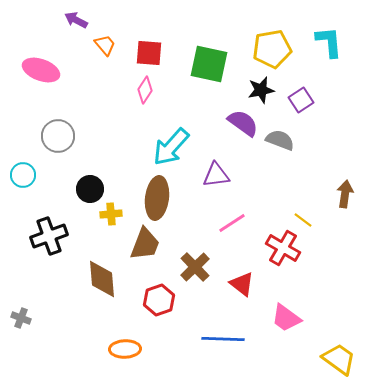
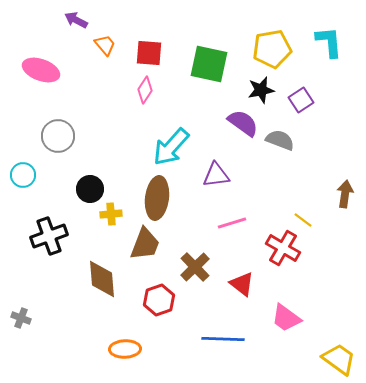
pink line: rotated 16 degrees clockwise
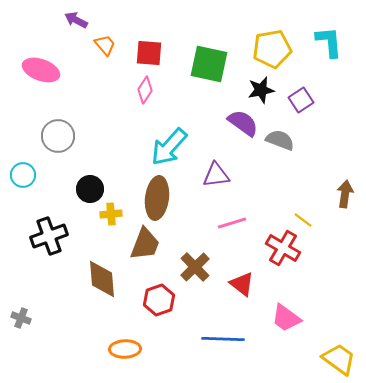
cyan arrow: moved 2 px left
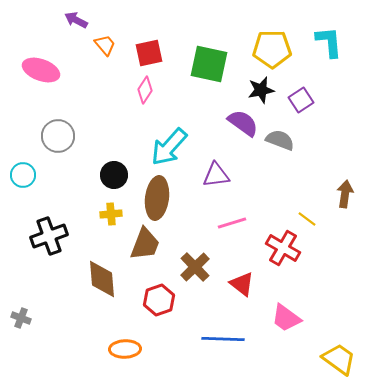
yellow pentagon: rotated 9 degrees clockwise
red square: rotated 16 degrees counterclockwise
black circle: moved 24 px right, 14 px up
yellow line: moved 4 px right, 1 px up
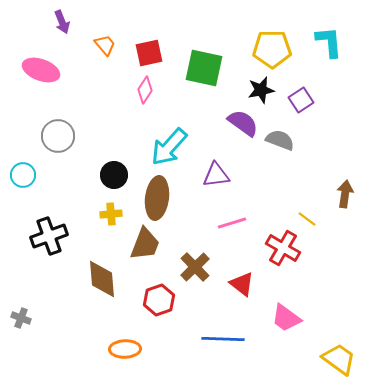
purple arrow: moved 14 px left, 2 px down; rotated 140 degrees counterclockwise
green square: moved 5 px left, 4 px down
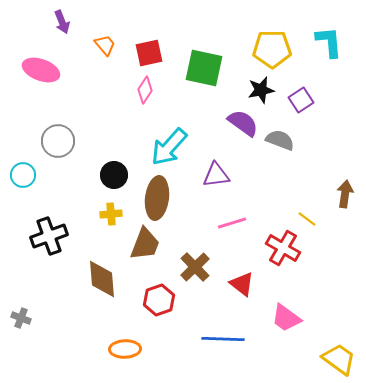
gray circle: moved 5 px down
